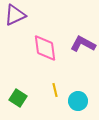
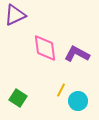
purple L-shape: moved 6 px left, 10 px down
yellow line: moved 6 px right; rotated 40 degrees clockwise
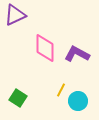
pink diamond: rotated 8 degrees clockwise
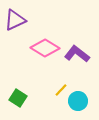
purple triangle: moved 5 px down
pink diamond: rotated 60 degrees counterclockwise
purple L-shape: rotated 10 degrees clockwise
yellow line: rotated 16 degrees clockwise
